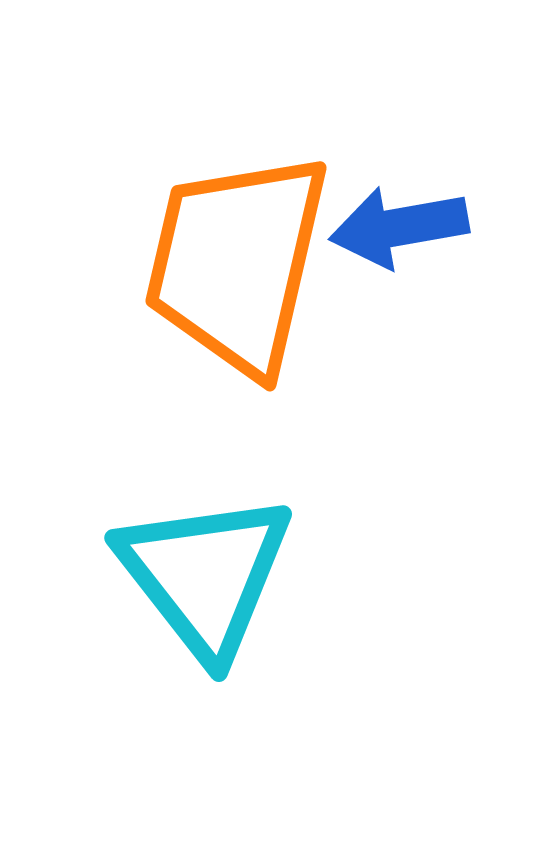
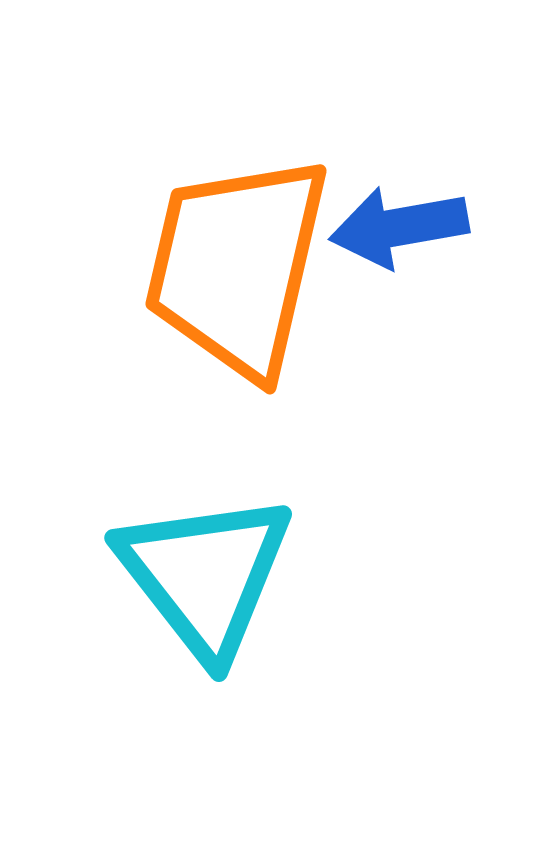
orange trapezoid: moved 3 px down
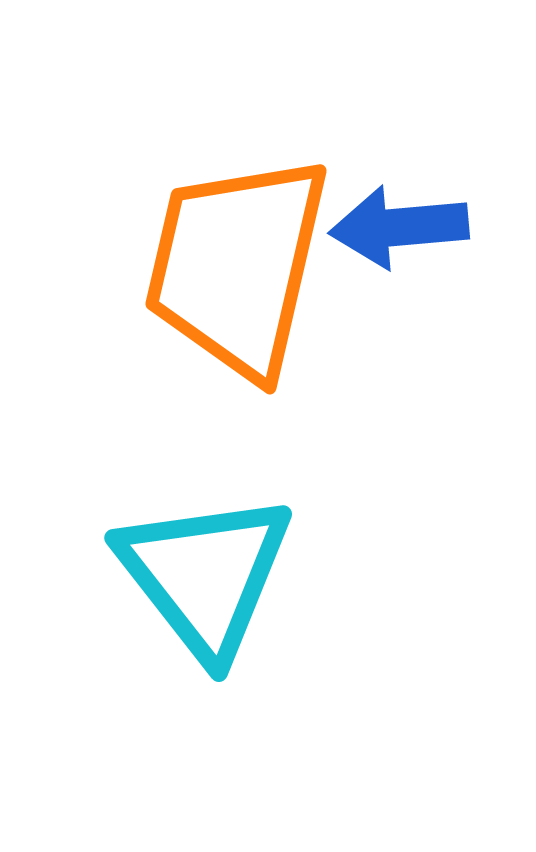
blue arrow: rotated 5 degrees clockwise
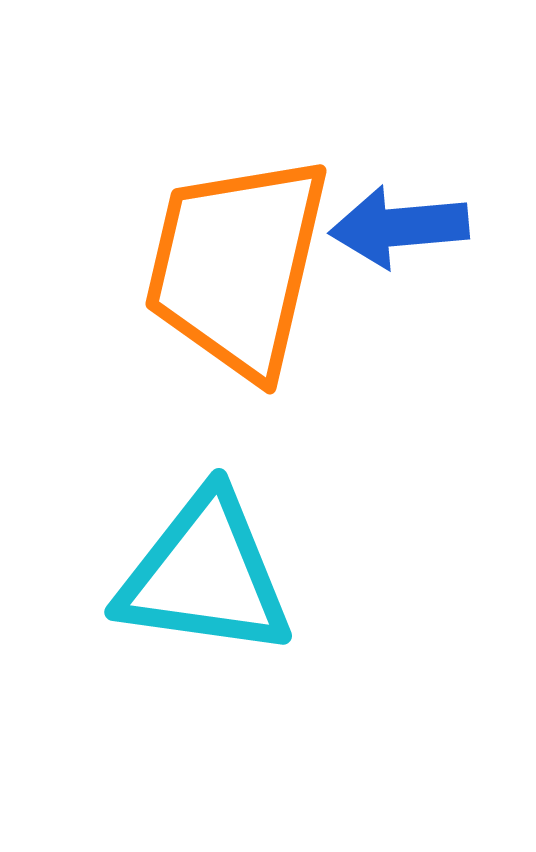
cyan triangle: rotated 44 degrees counterclockwise
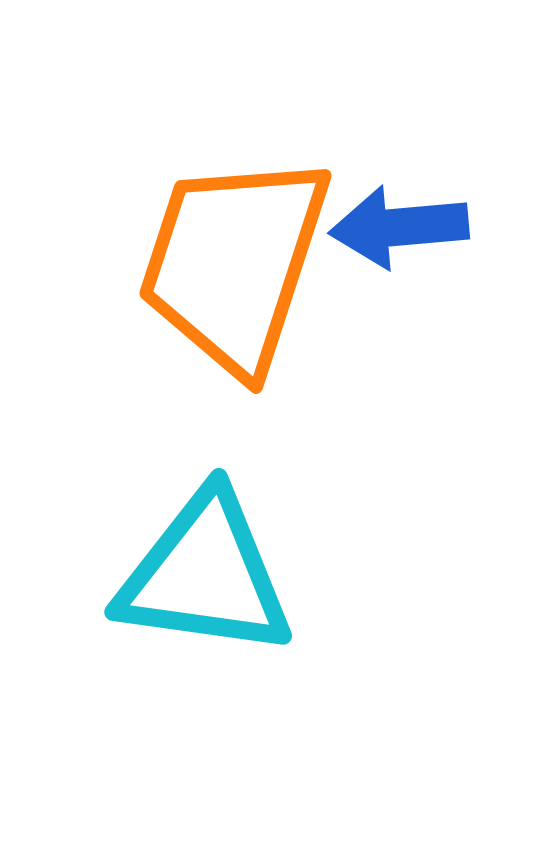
orange trapezoid: moved 3 px left, 3 px up; rotated 5 degrees clockwise
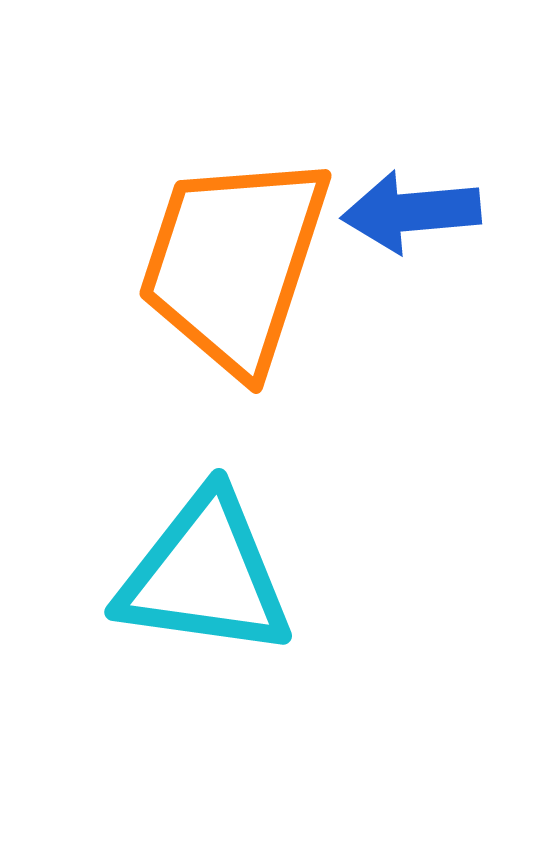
blue arrow: moved 12 px right, 15 px up
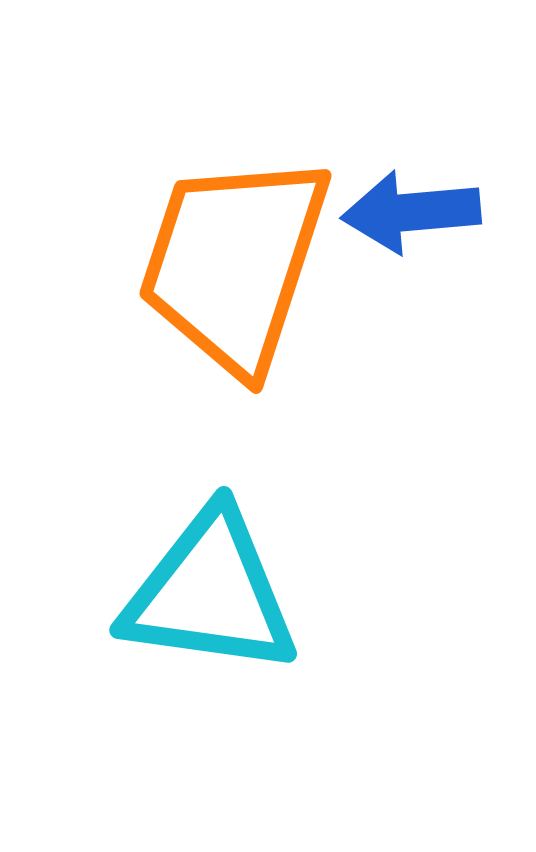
cyan triangle: moved 5 px right, 18 px down
